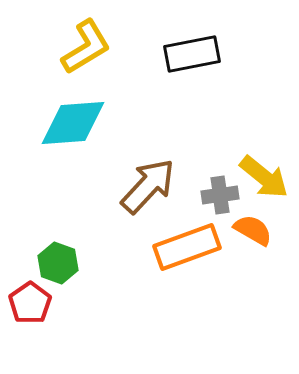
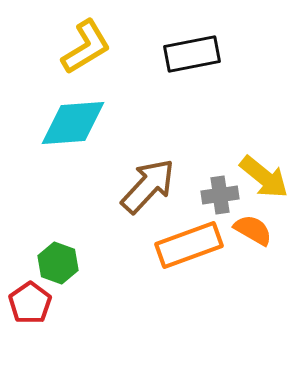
orange rectangle: moved 2 px right, 2 px up
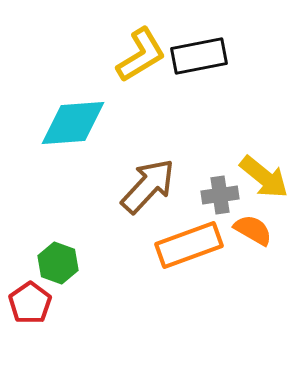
yellow L-shape: moved 55 px right, 8 px down
black rectangle: moved 7 px right, 2 px down
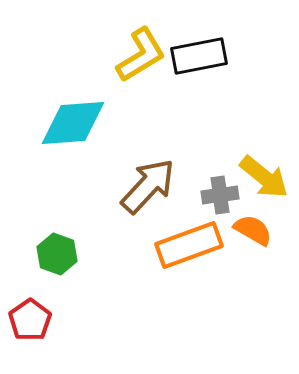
green hexagon: moved 1 px left, 9 px up
red pentagon: moved 17 px down
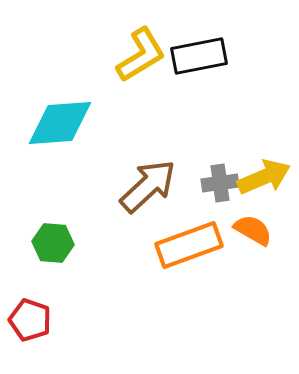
cyan diamond: moved 13 px left
yellow arrow: rotated 62 degrees counterclockwise
brown arrow: rotated 4 degrees clockwise
gray cross: moved 12 px up
green hexagon: moved 4 px left, 11 px up; rotated 15 degrees counterclockwise
red pentagon: rotated 18 degrees counterclockwise
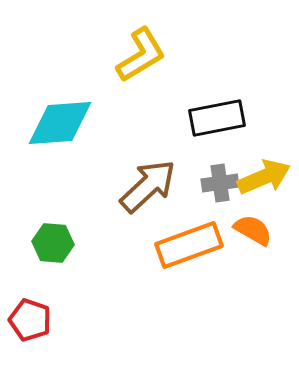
black rectangle: moved 18 px right, 62 px down
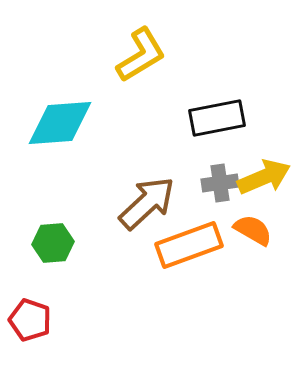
brown arrow: moved 1 px left, 17 px down
green hexagon: rotated 9 degrees counterclockwise
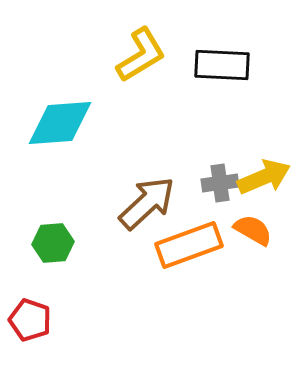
black rectangle: moved 5 px right, 53 px up; rotated 14 degrees clockwise
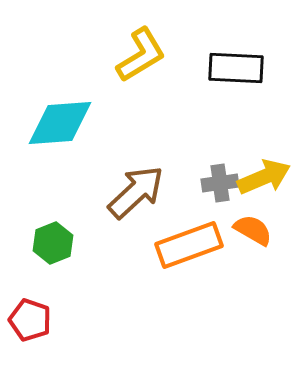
black rectangle: moved 14 px right, 3 px down
brown arrow: moved 11 px left, 11 px up
green hexagon: rotated 18 degrees counterclockwise
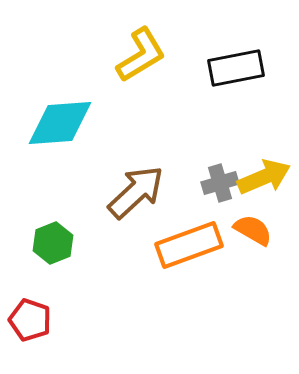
black rectangle: rotated 14 degrees counterclockwise
gray cross: rotated 9 degrees counterclockwise
